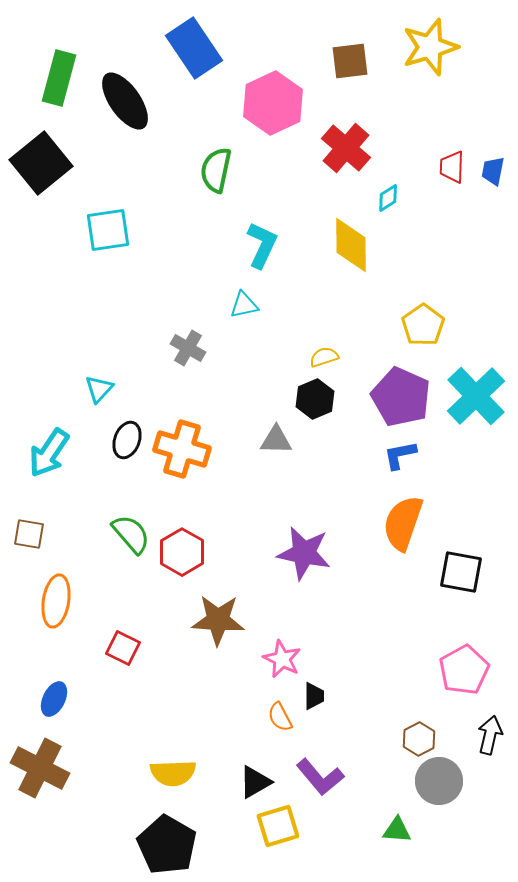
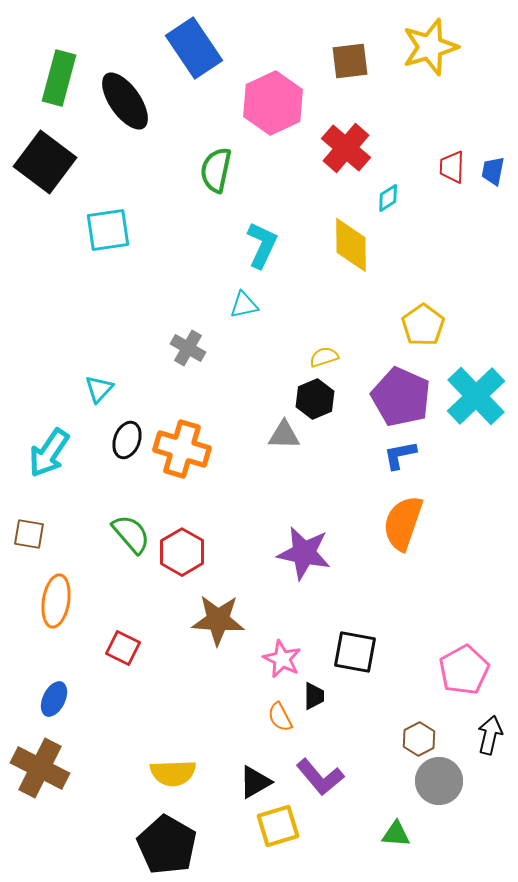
black square at (41, 163): moved 4 px right, 1 px up; rotated 14 degrees counterclockwise
gray triangle at (276, 440): moved 8 px right, 5 px up
black square at (461, 572): moved 106 px left, 80 px down
green triangle at (397, 830): moved 1 px left, 4 px down
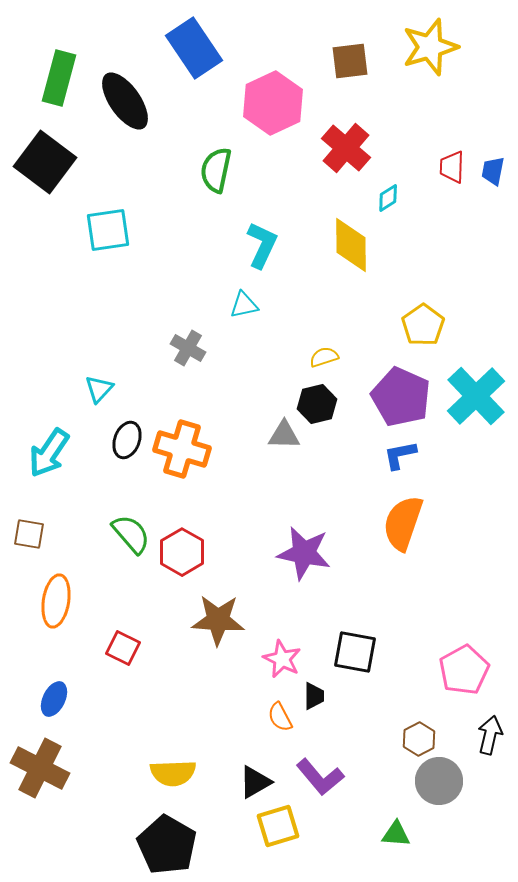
black hexagon at (315, 399): moved 2 px right, 5 px down; rotated 9 degrees clockwise
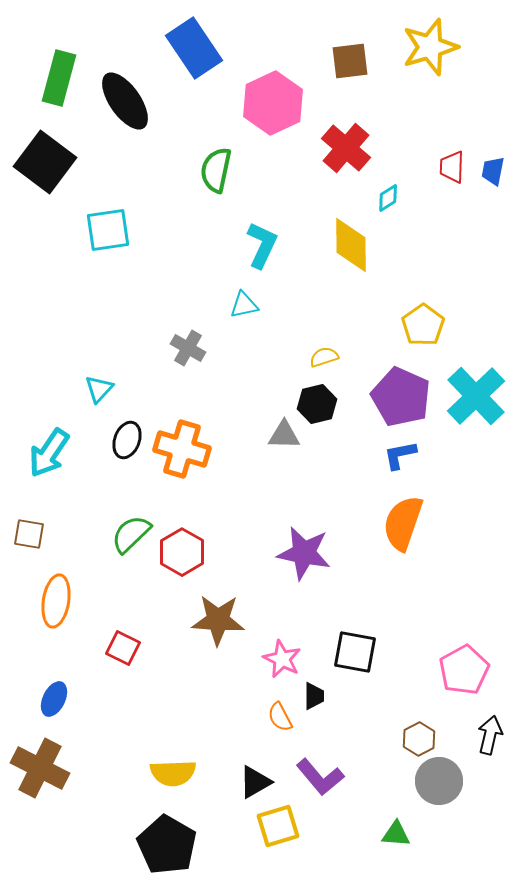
green semicircle at (131, 534): rotated 93 degrees counterclockwise
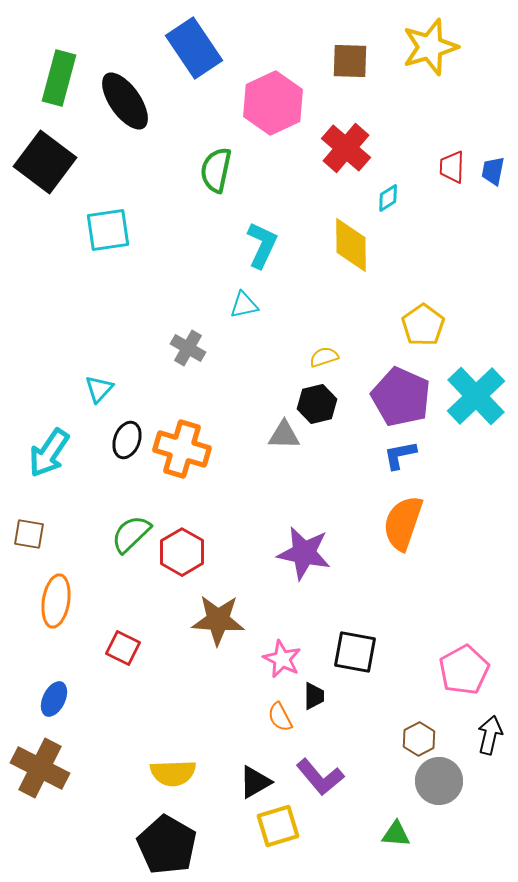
brown square at (350, 61): rotated 9 degrees clockwise
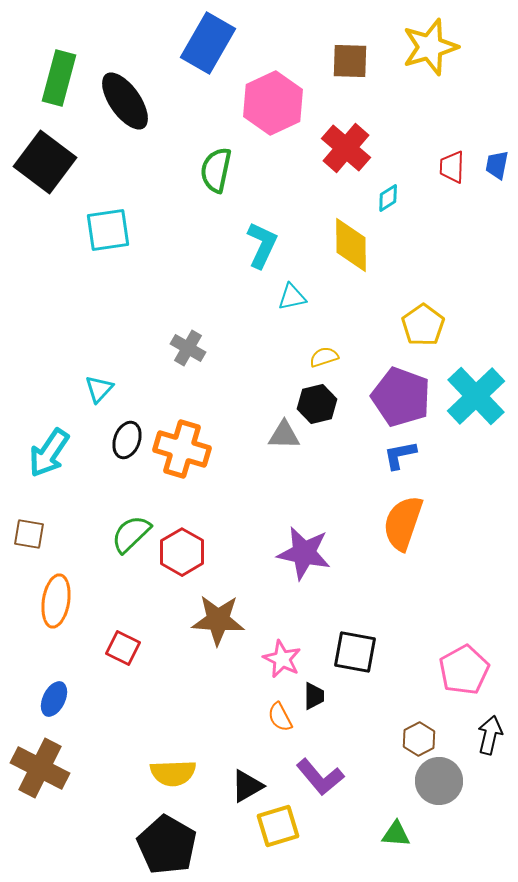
blue rectangle at (194, 48): moved 14 px right, 5 px up; rotated 64 degrees clockwise
blue trapezoid at (493, 171): moved 4 px right, 6 px up
cyan triangle at (244, 305): moved 48 px right, 8 px up
purple pentagon at (401, 397): rotated 4 degrees counterclockwise
black triangle at (255, 782): moved 8 px left, 4 px down
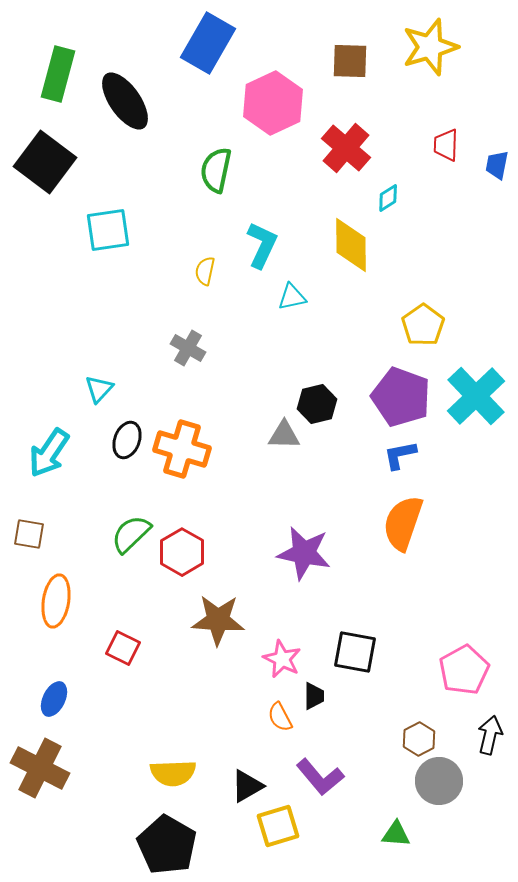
green rectangle at (59, 78): moved 1 px left, 4 px up
red trapezoid at (452, 167): moved 6 px left, 22 px up
yellow semicircle at (324, 357): moved 119 px left, 86 px up; rotated 60 degrees counterclockwise
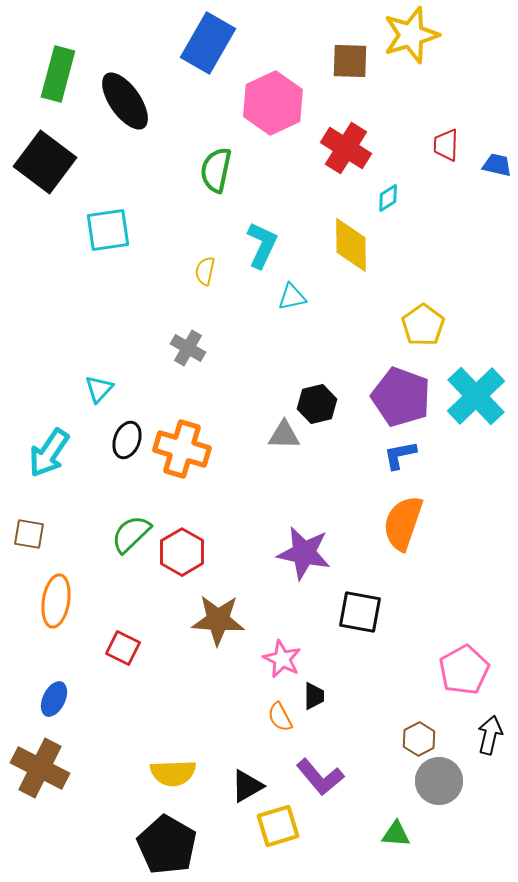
yellow star at (430, 47): moved 19 px left, 12 px up
red cross at (346, 148): rotated 9 degrees counterclockwise
blue trapezoid at (497, 165): rotated 92 degrees clockwise
black square at (355, 652): moved 5 px right, 40 px up
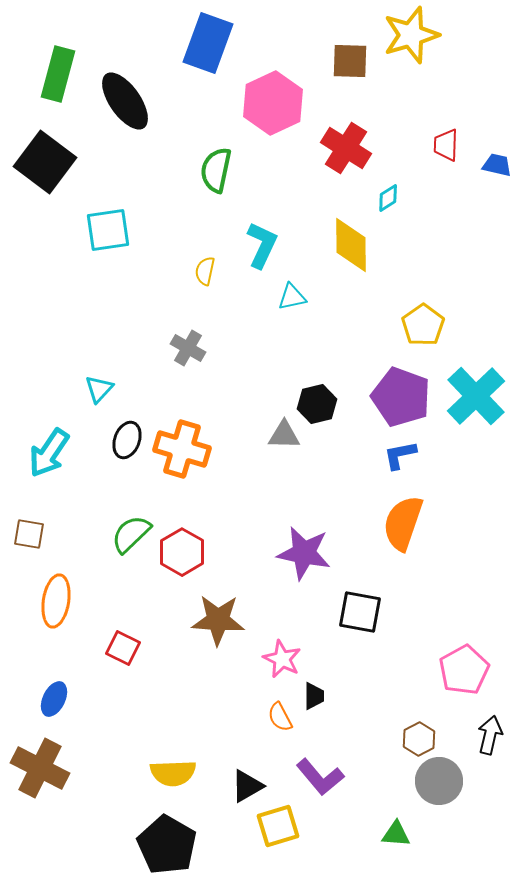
blue rectangle at (208, 43): rotated 10 degrees counterclockwise
